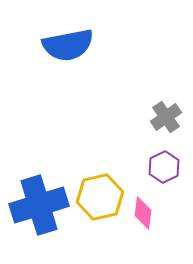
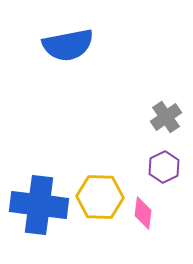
yellow hexagon: rotated 15 degrees clockwise
blue cross: rotated 24 degrees clockwise
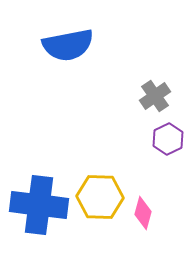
gray cross: moved 11 px left, 21 px up
purple hexagon: moved 4 px right, 28 px up
pink diamond: rotated 8 degrees clockwise
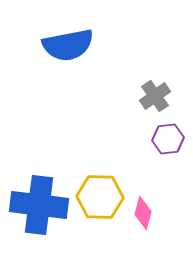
purple hexagon: rotated 20 degrees clockwise
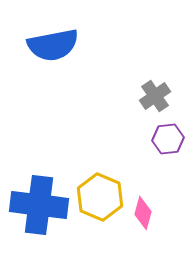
blue semicircle: moved 15 px left
yellow hexagon: rotated 21 degrees clockwise
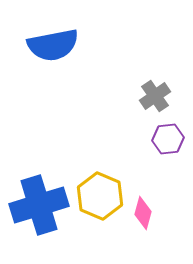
yellow hexagon: moved 1 px up
blue cross: rotated 24 degrees counterclockwise
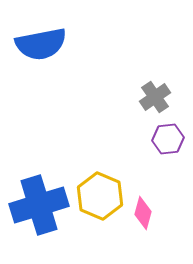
blue semicircle: moved 12 px left, 1 px up
gray cross: moved 1 px down
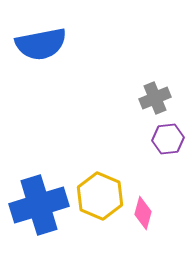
gray cross: moved 1 px down; rotated 12 degrees clockwise
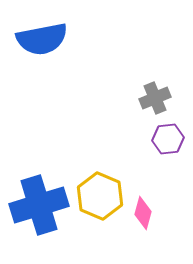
blue semicircle: moved 1 px right, 5 px up
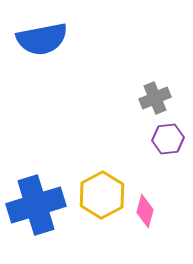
yellow hexagon: moved 2 px right, 1 px up; rotated 9 degrees clockwise
blue cross: moved 3 px left
pink diamond: moved 2 px right, 2 px up
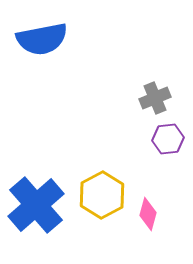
blue cross: rotated 24 degrees counterclockwise
pink diamond: moved 3 px right, 3 px down
